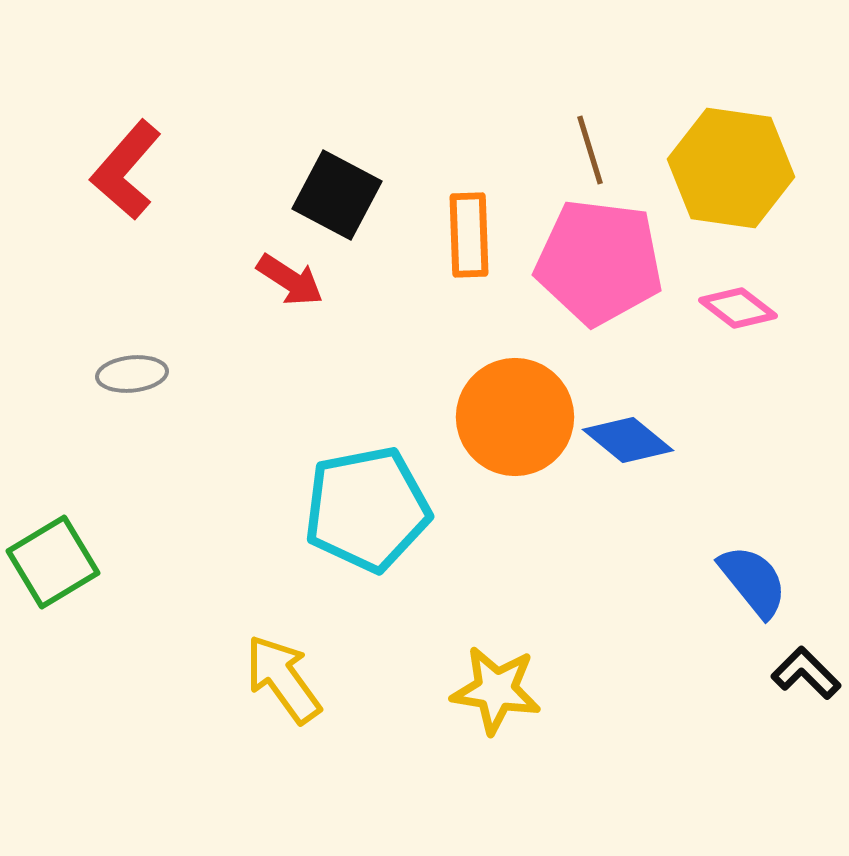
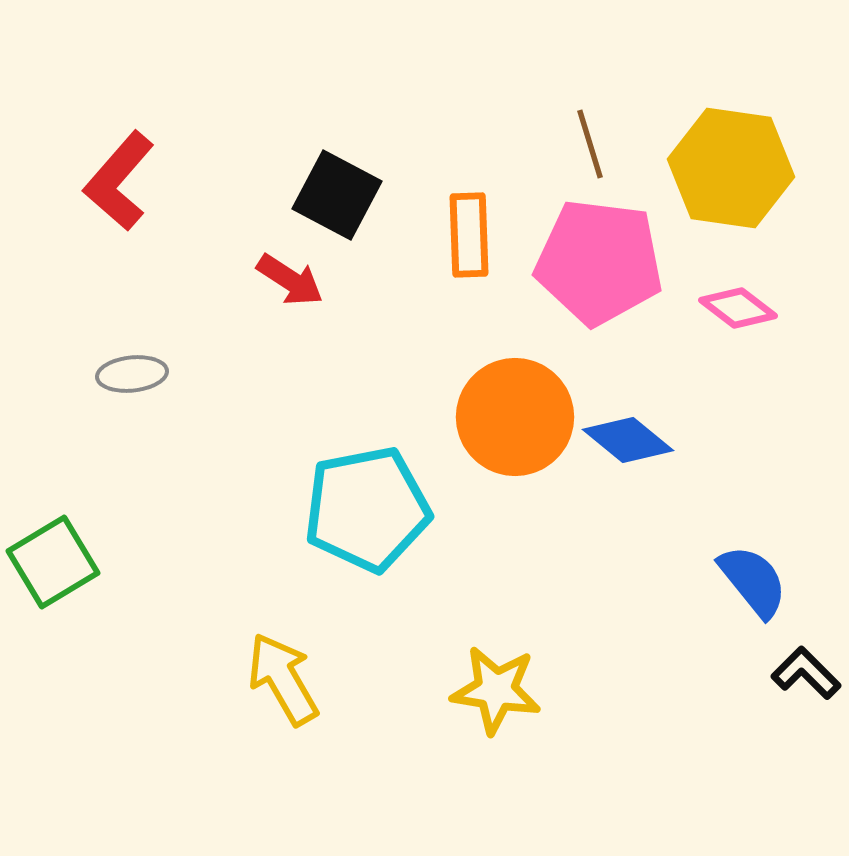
brown line: moved 6 px up
red L-shape: moved 7 px left, 11 px down
yellow arrow: rotated 6 degrees clockwise
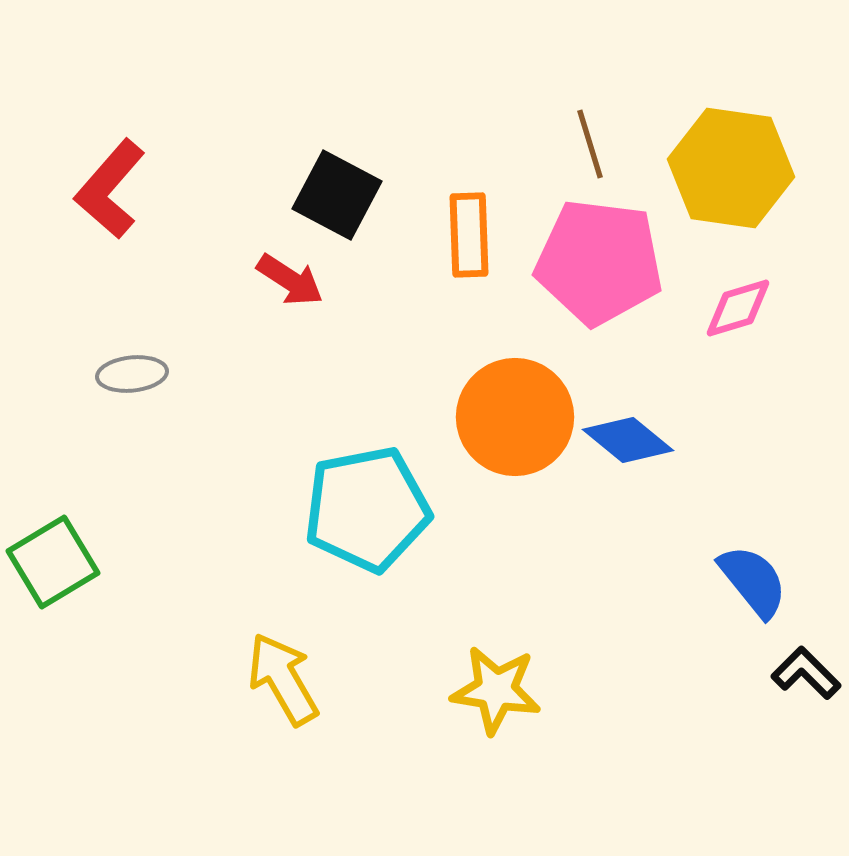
red L-shape: moved 9 px left, 8 px down
pink diamond: rotated 54 degrees counterclockwise
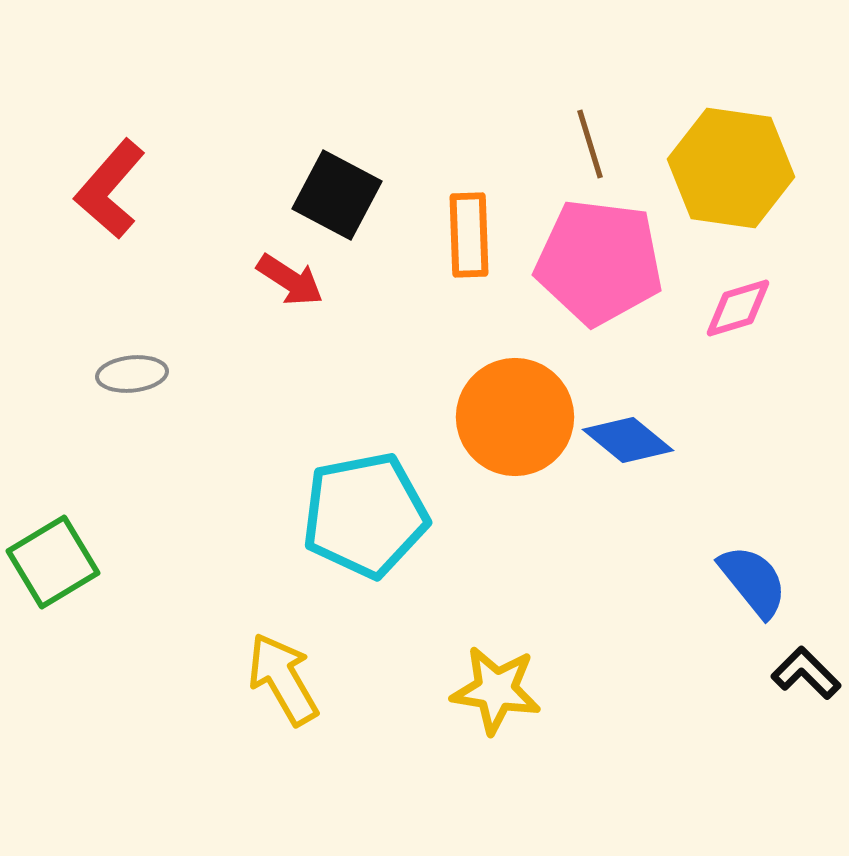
cyan pentagon: moved 2 px left, 6 px down
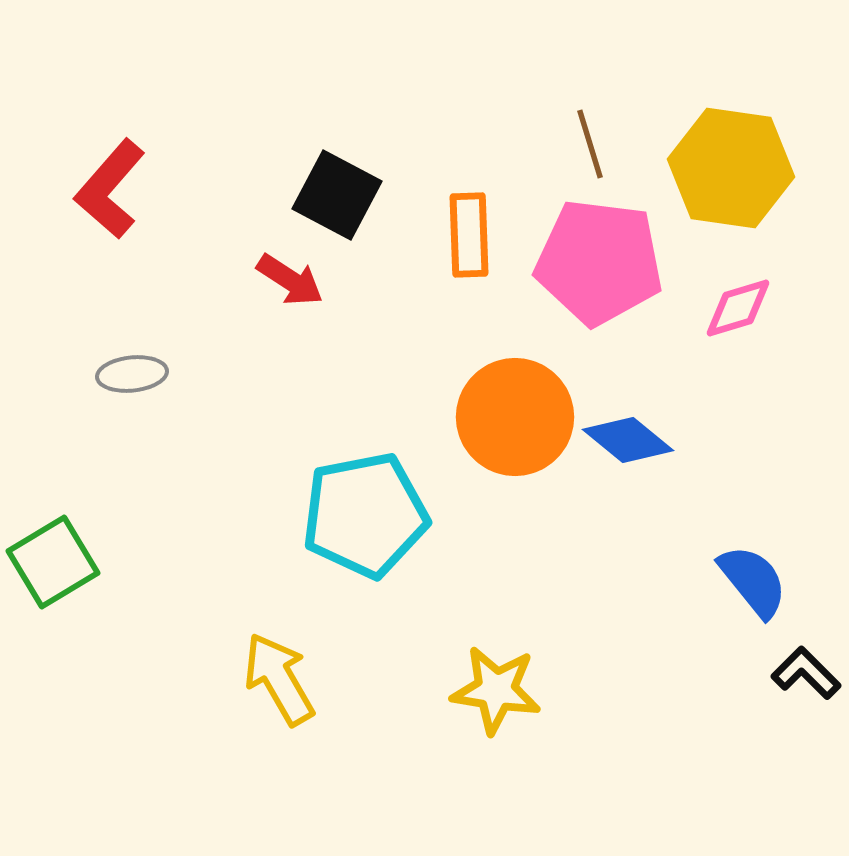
yellow arrow: moved 4 px left
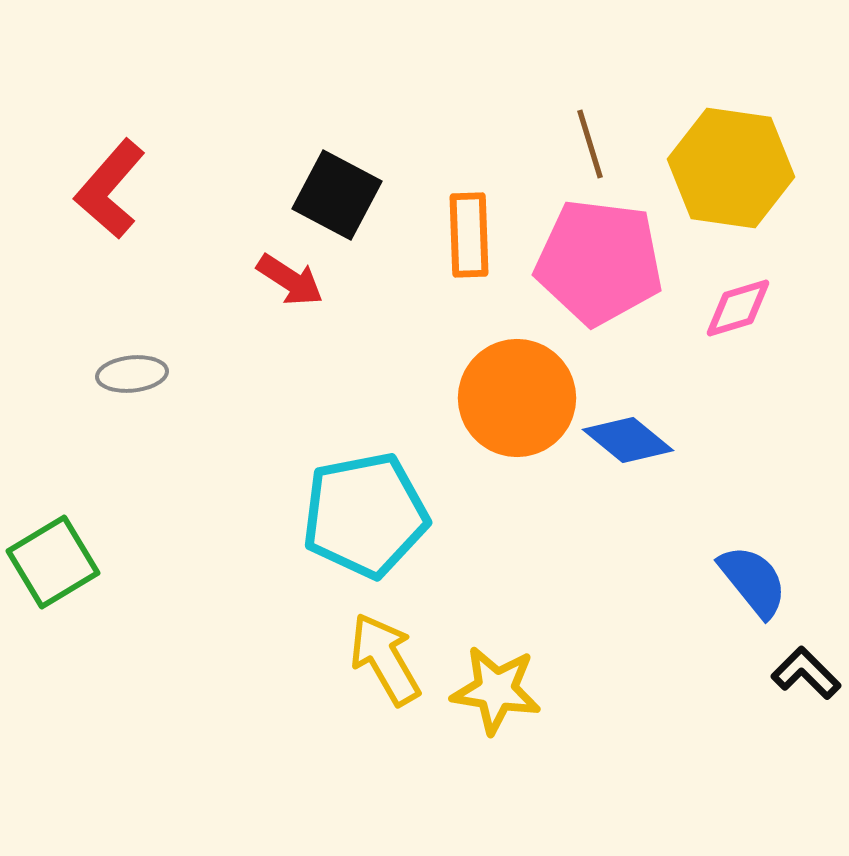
orange circle: moved 2 px right, 19 px up
yellow arrow: moved 106 px right, 20 px up
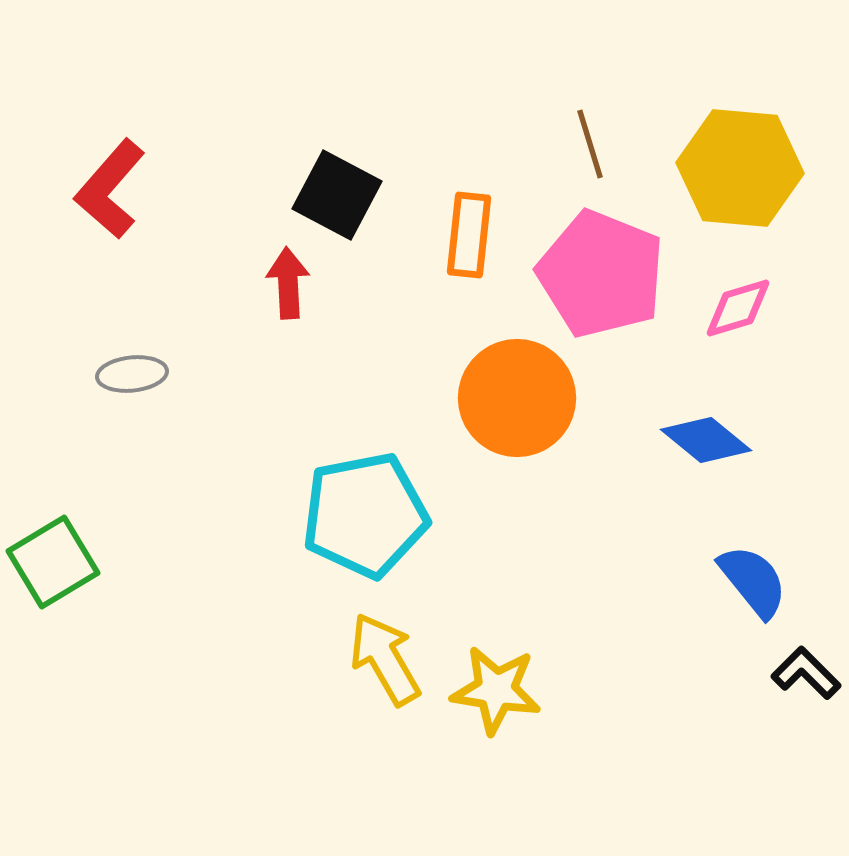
yellow hexagon: moved 9 px right; rotated 3 degrees counterclockwise
orange rectangle: rotated 8 degrees clockwise
pink pentagon: moved 2 px right, 12 px down; rotated 15 degrees clockwise
red arrow: moved 2 px left, 3 px down; rotated 126 degrees counterclockwise
blue diamond: moved 78 px right
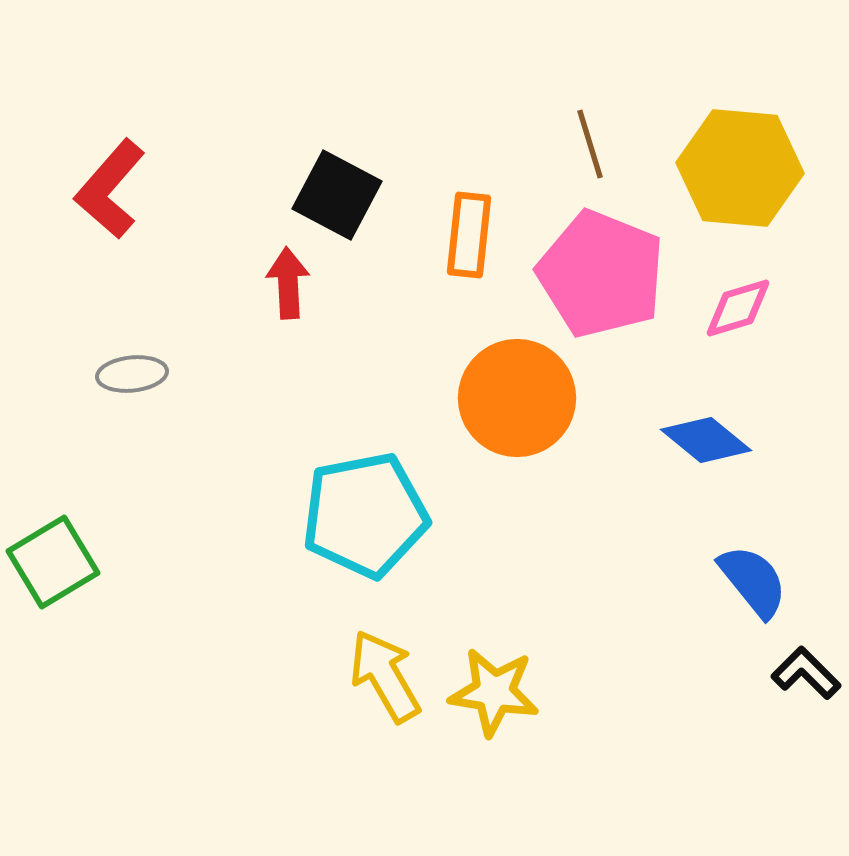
yellow arrow: moved 17 px down
yellow star: moved 2 px left, 2 px down
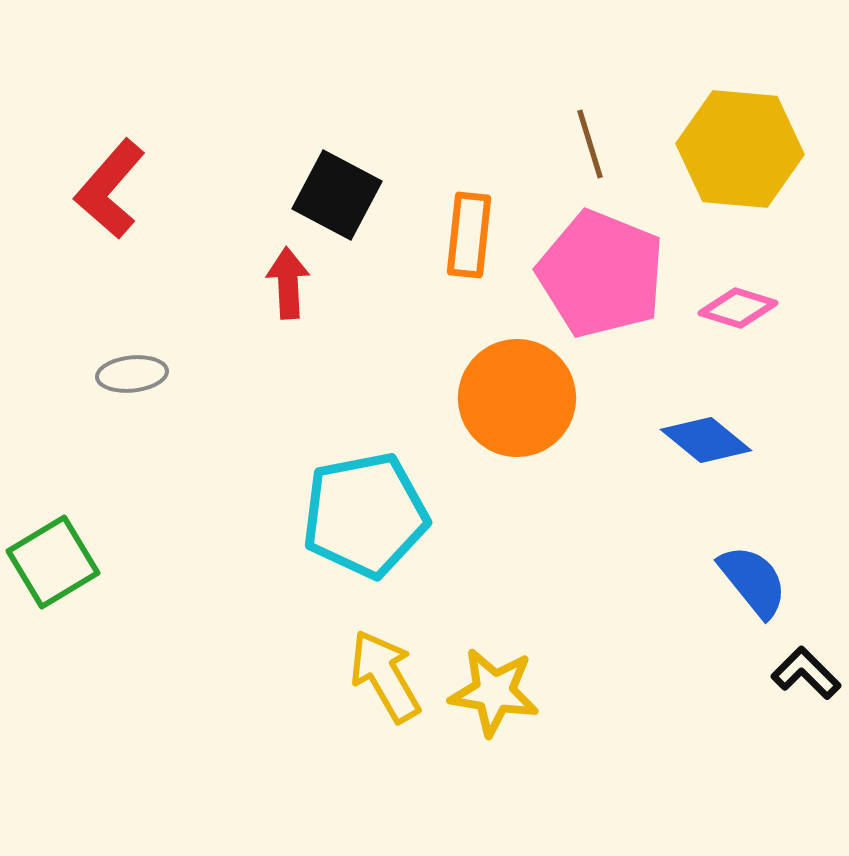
yellow hexagon: moved 19 px up
pink diamond: rotated 34 degrees clockwise
